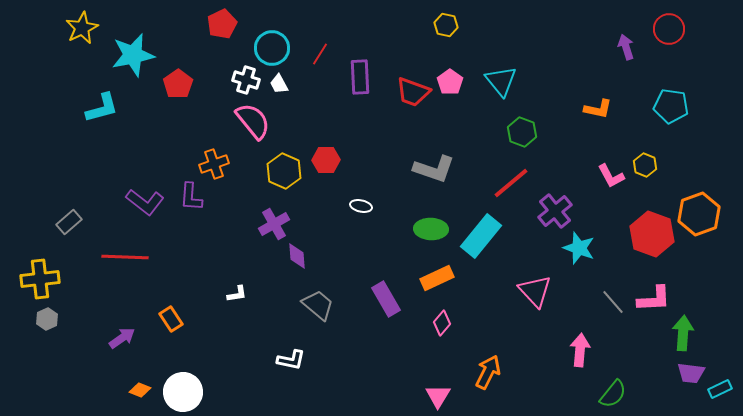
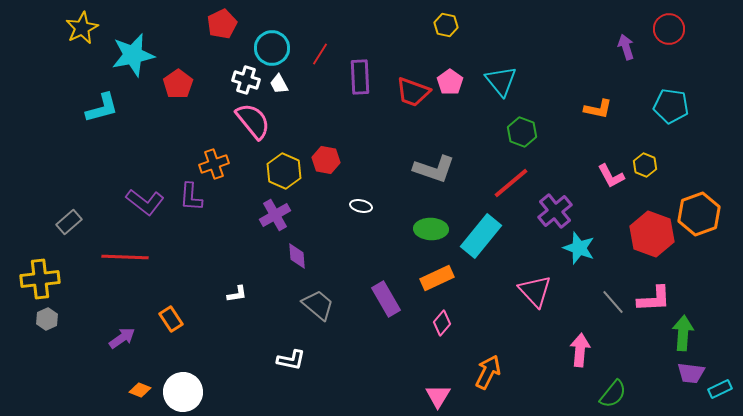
red hexagon at (326, 160): rotated 12 degrees clockwise
purple cross at (274, 224): moved 1 px right, 9 px up
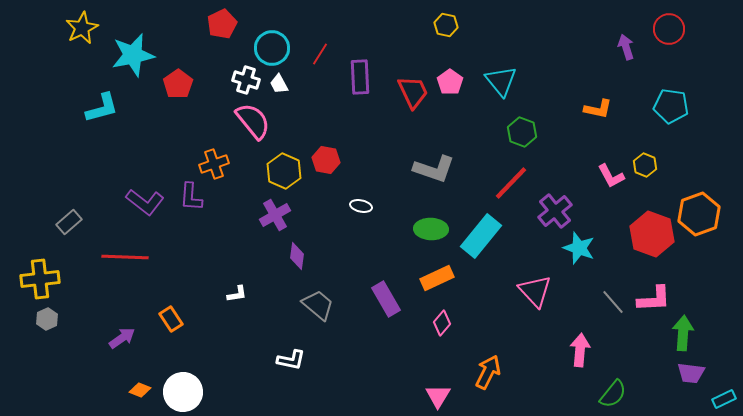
red trapezoid at (413, 92): rotated 135 degrees counterclockwise
red line at (511, 183): rotated 6 degrees counterclockwise
purple diamond at (297, 256): rotated 12 degrees clockwise
cyan rectangle at (720, 389): moved 4 px right, 10 px down
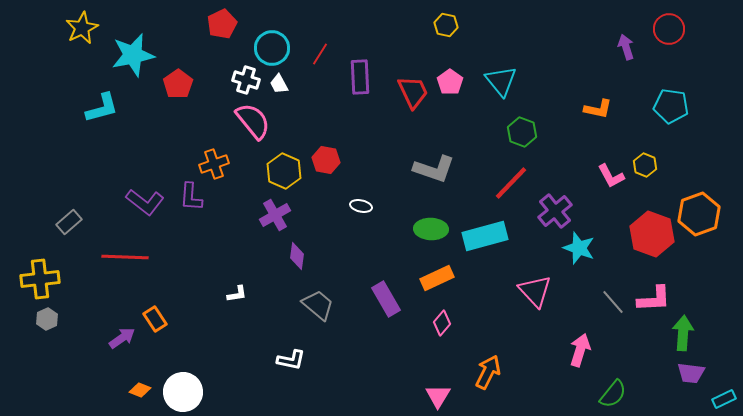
cyan rectangle at (481, 236): moved 4 px right; rotated 36 degrees clockwise
orange rectangle at (171, 319): moved 16 px left
pink arrow at (580, 350): rotated 12 degrees clockwise
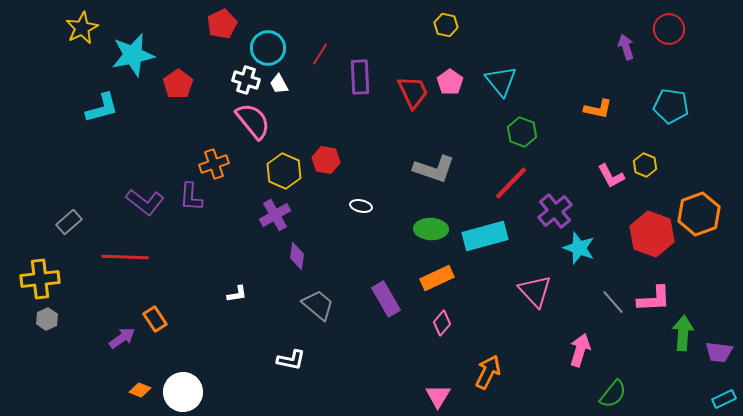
cyan circle at (272, 48): moved 4 px left
purple trapezoid at (691, 373): moved 28 px right, 21 px up
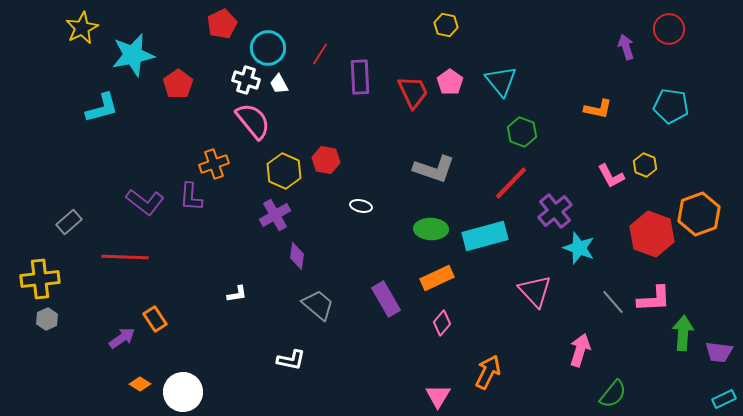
orange diamond at (140, 390): moved 6 px up; rotated 10 degrees clockwise
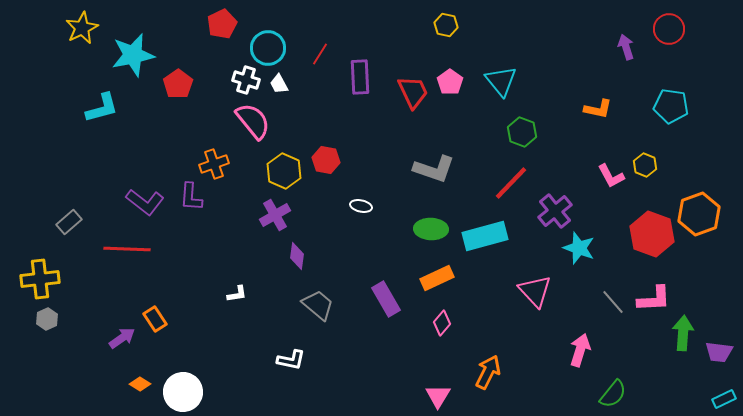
red line at (125, 257): moved 2 px right, 8 px up
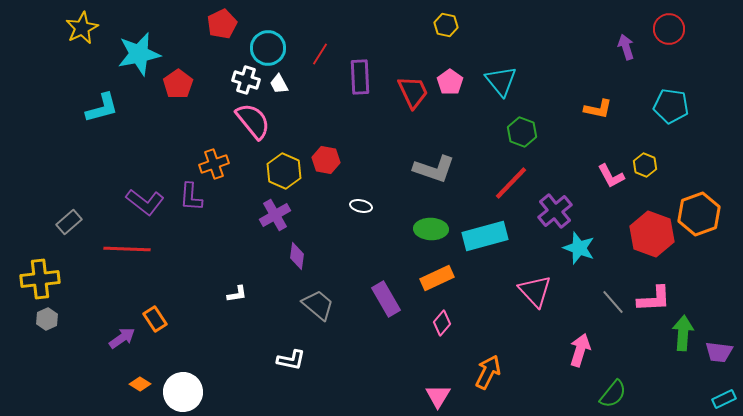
cyan star at (133, 55): moved 6 px right, 1 px up
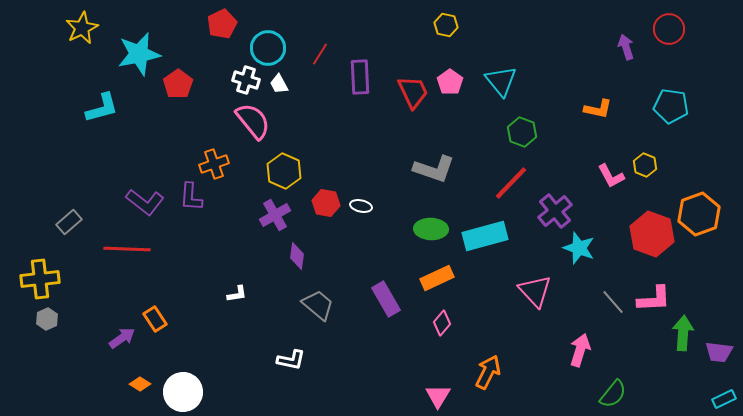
red hexagon at (326, 160): moved 43 px down
